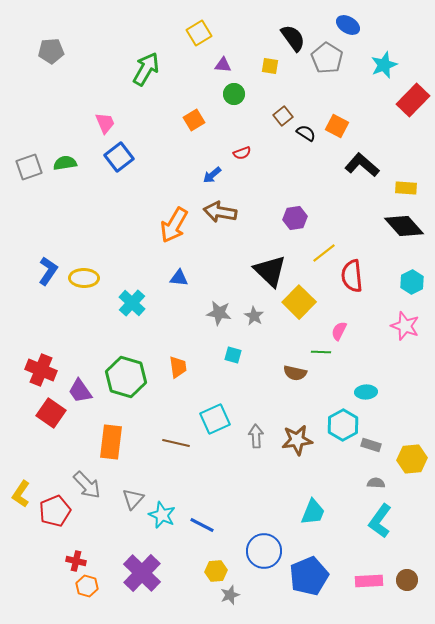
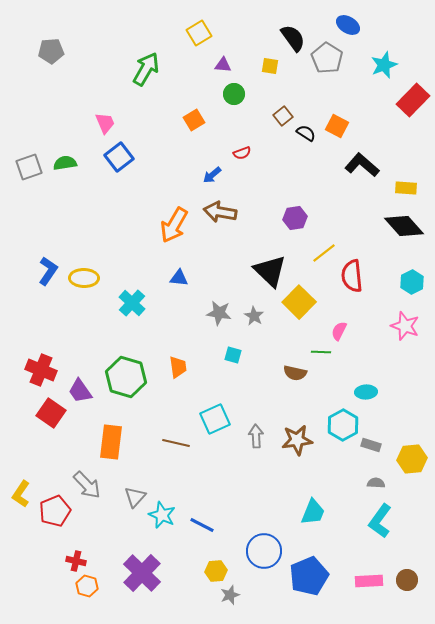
gray triangle at (133, 499): moved 2 px right, 2 px up
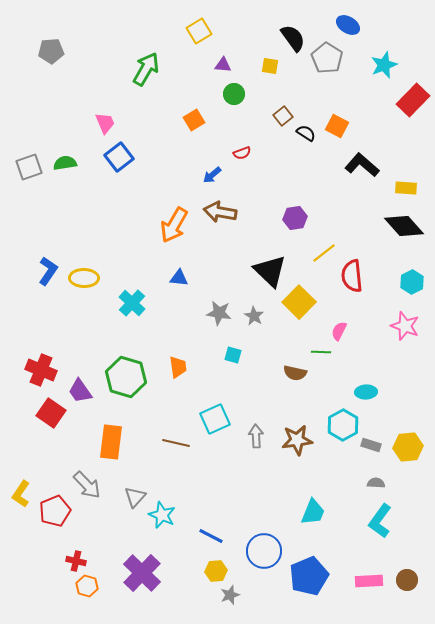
yellow square at (199, 33): moved 2 px up
yellow hexagon at (412, 459): moved 4 px left, 12 px up
blue line at (202, 525): moved 9 px right, 11 px down
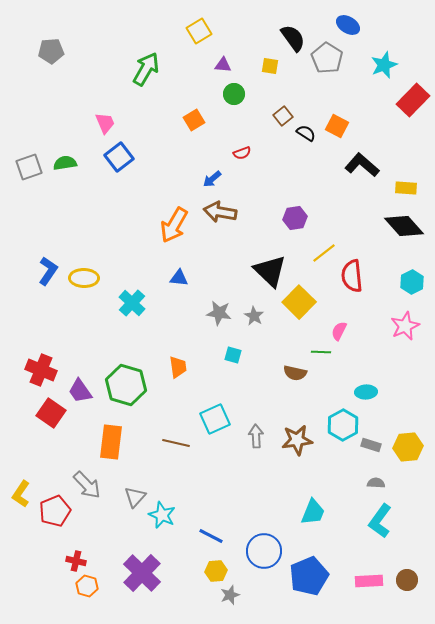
blue arrow at (212, 175): moved 4 px down
pink star at (405, 326): rotated 28 degrees clockwise
green hexagon at (126, 377): moved 8 px down
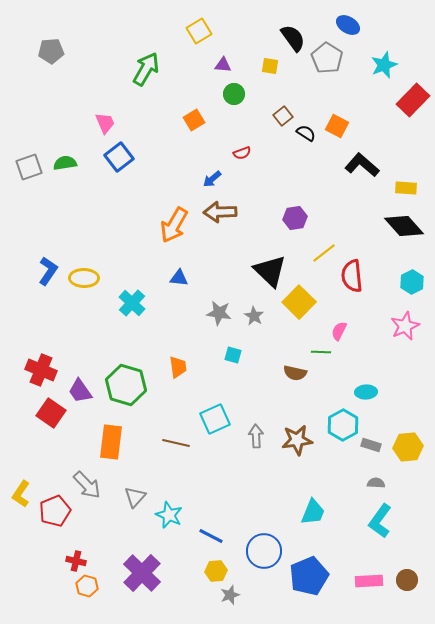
brown arrow at (220, 212): rotated 12 degrees counterclockwise
cyan star at (162, 515): moved 7 px right
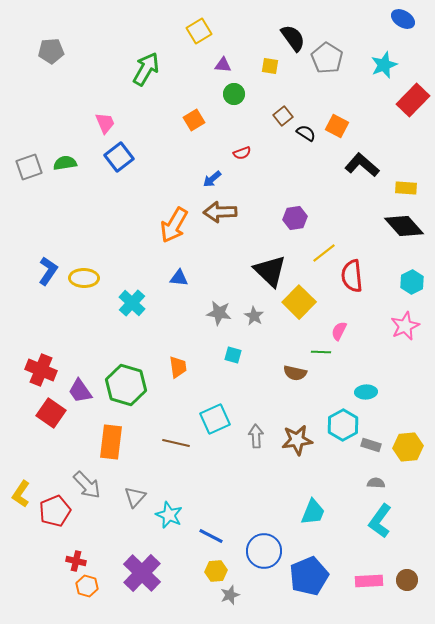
blue ellipse at (348, 25): moved 55 px right, 6 px up
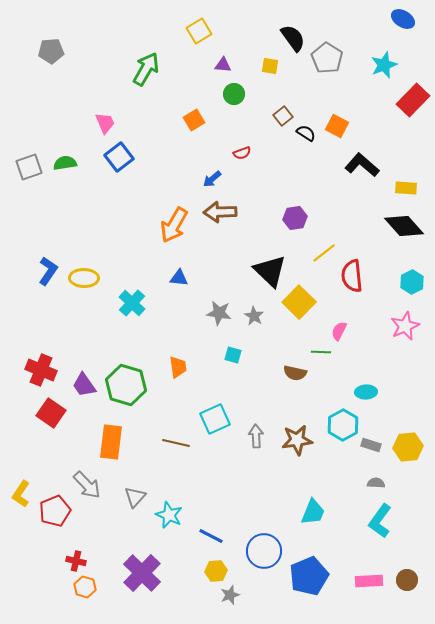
purple trapezoid at (80, 391): moved 4 px right, 6 px up
orange hexagon at (87, 586): moved 2 px left, 1 px down
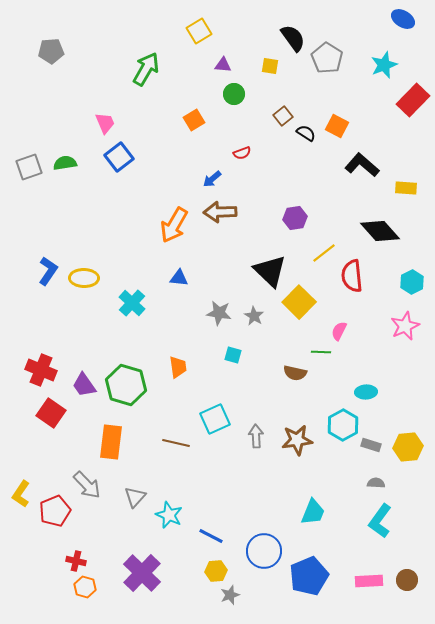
black diamond at (404, 226): moved 24 px left, 5 px down
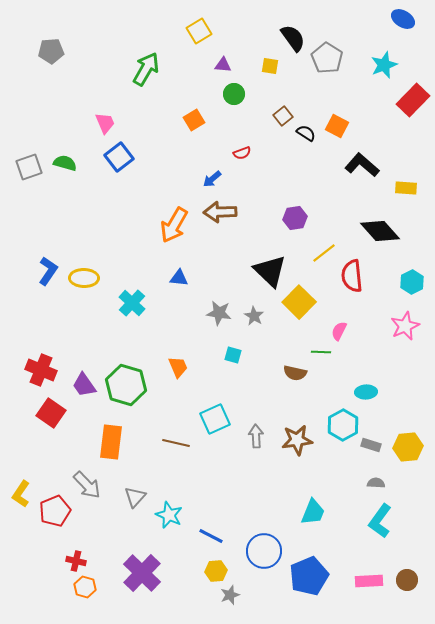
green semicircle at (65, 163): rotated 25 degrees clockwise
orange trapezoid at (178, 367): rotated 15 degrees counterclockwise
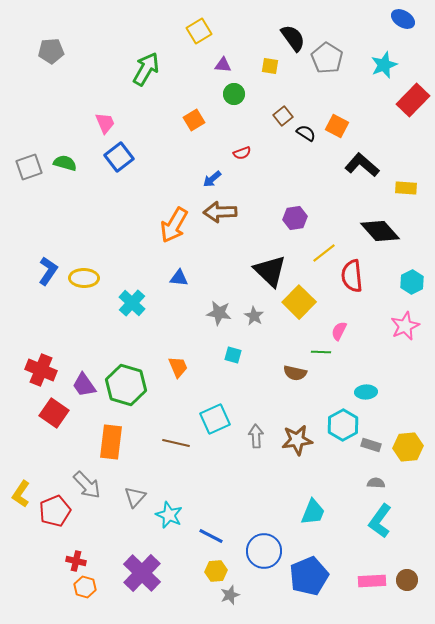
red square at (51, 413): moved 3 px right
pink rectangle at (369, 581): moved 3 px right
